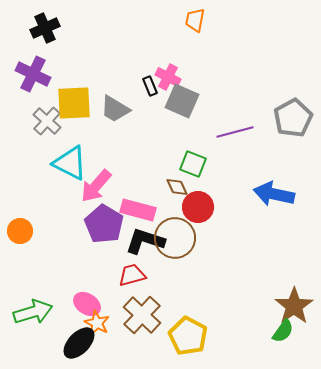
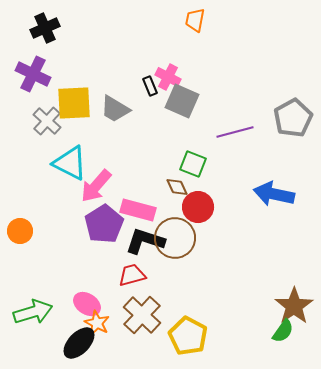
purple pentagon: rotated 9 degrees clockwise
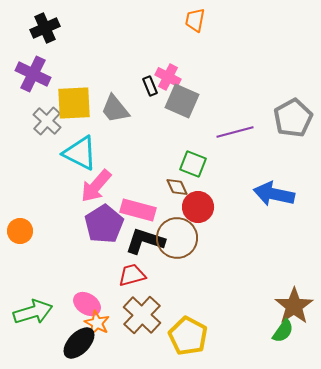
gray trapezoid: rotated 20 degrees clockwise
cyan triangle: moved 10 px right, 10 px up
brown circle: moved 2 px right
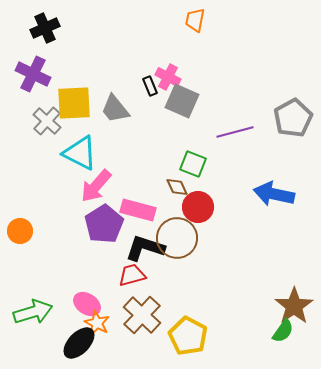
black L-shape: moved 7 px down
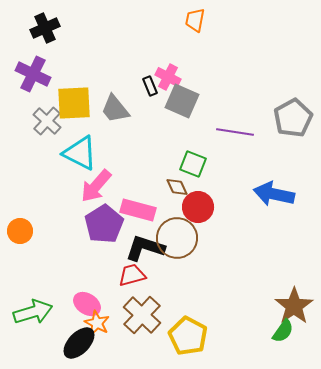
purple line: rotated 24 degrees clockwise
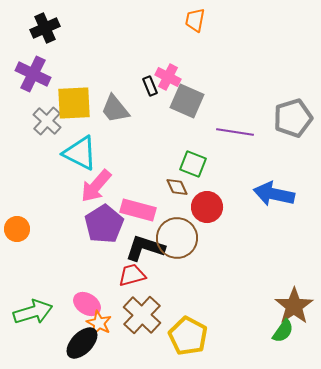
gray square: moved 5 px right
gray pentagon: rotated 12 degrees clockwise
red circle: moved 9 px right
orange circle: moved 3 px left, 2 px up
orange star: moved 2 px right
black ellipse: moved 3 px right
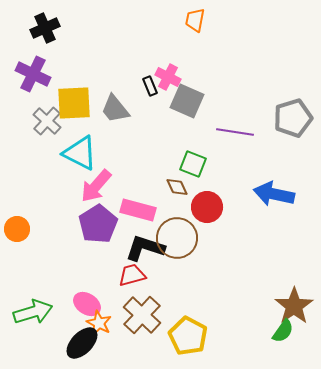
purple pentagon: moved 6 px left
